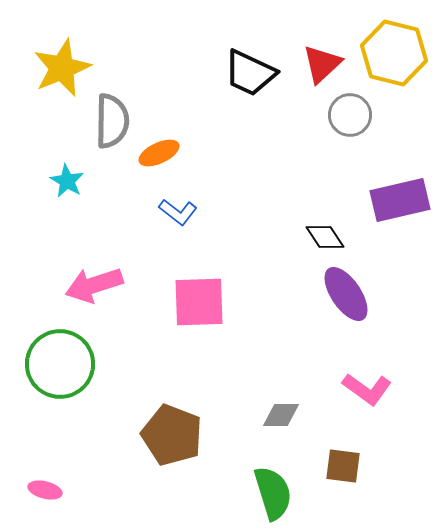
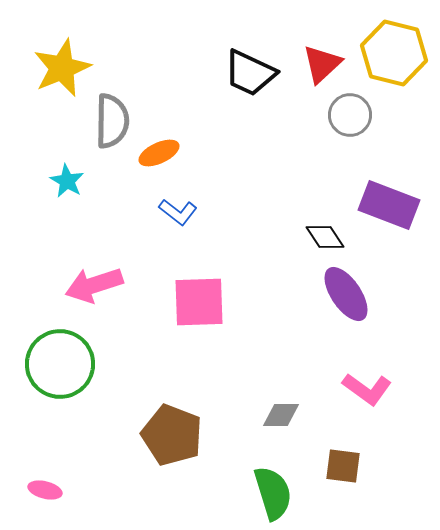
purple rectangle: moved 11 px left, 5 px down; rotated 34 degrees clockwise
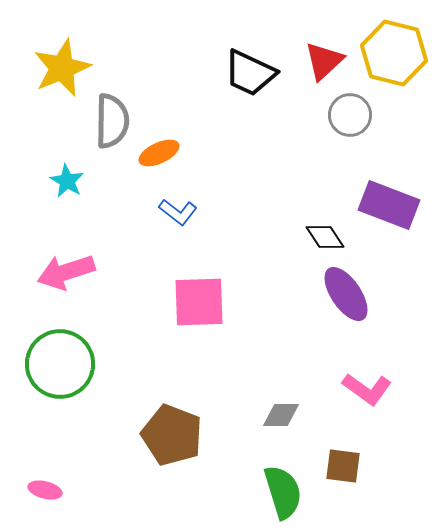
red triangle: moved 2 px right, 3 px up
pink arrow: moved 28 px left, 13 px up
green semicircle: moved 10 px right, 1 px up
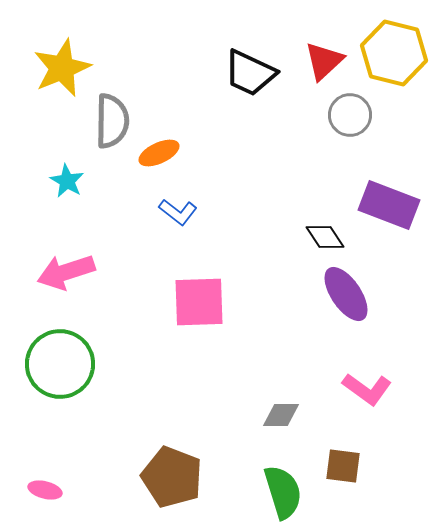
brown pentagon: moved 42 px down
